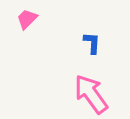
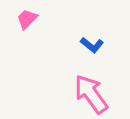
blue L-shape: moved 2 px down; rotated 125 degrees clockwise
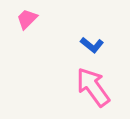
pink arrow: moved 2 px right, 7 px up
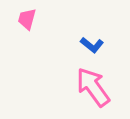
pink trapezoid: rotated 30 degrees counterclockwise
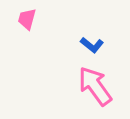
pink arrow: moved 2 px right, 1 px up
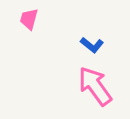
pink trapezoid: moved 2 px right
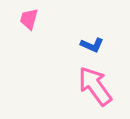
blue L-shape: rotated 15 degrees counterclockwise
